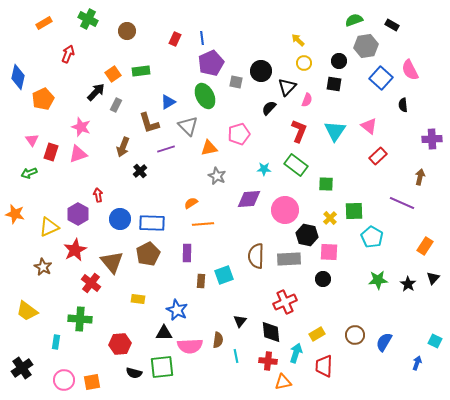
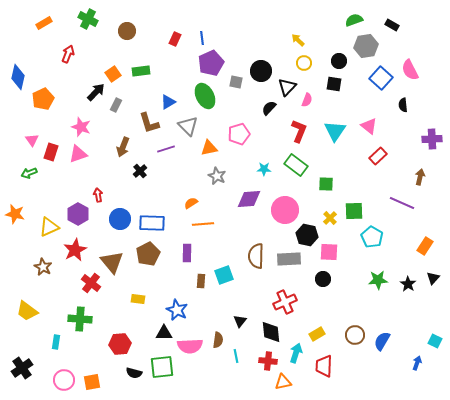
blue semicircle at (384, 342): moved 2 px left, 1 px up
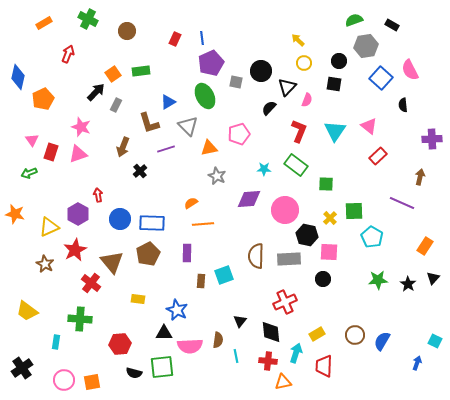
brown star at (43, 267): moved 2 px right, 3 px up
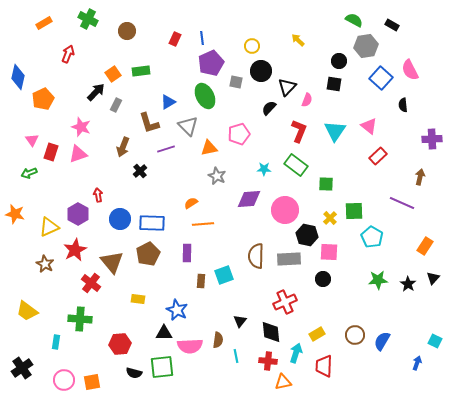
green semicircle at (354, 20): rotated 48 degrees clockwise
yellow circle at (304, 63): moved 52 px left, 17 px up
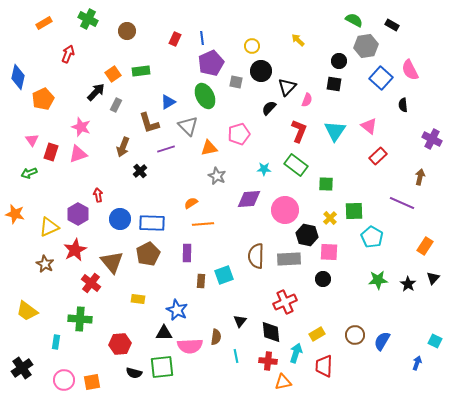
purple cross at (432, 139): rotated 30 degrees clockwise
brown semicircle at (218, 340): moved 2 px left, 3 px up
